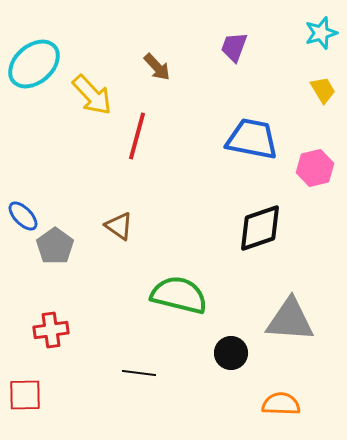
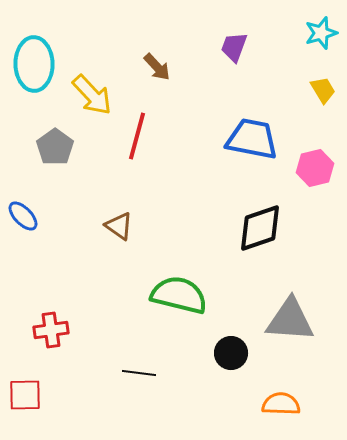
cyan ellipse: rotated 50 degrees counterclockwise
gray pentagon: moved 99 px up
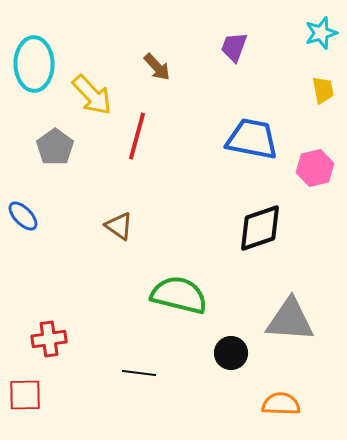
yellow trapezoid: rotated 20 degrees clockwise
red cross: moved 2 px left, 9 px down
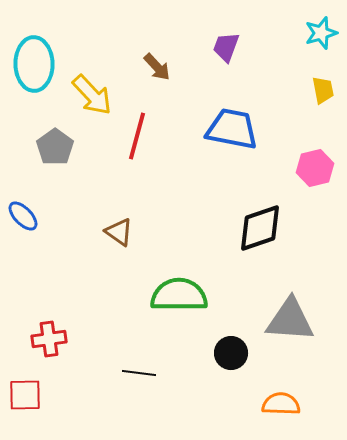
purple trapezoid: moved 8 px left
blue trapezoid: moved 20 px left, 10 px up
brown triangle: moved 6 px down
green semicircle: rotated 14 degrees counterclockwise
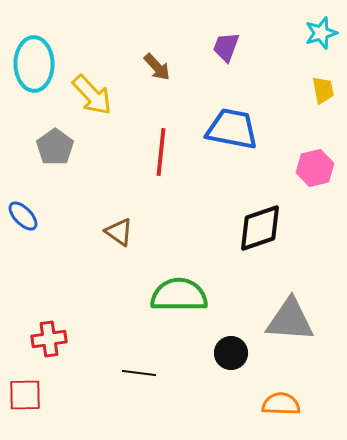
red line: moved 24 px right, 16 px down; rotated 9 degrees counterclockwise
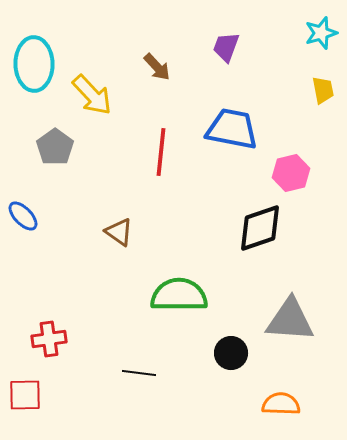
pink hexagon: moved 24 px left, 5 px down
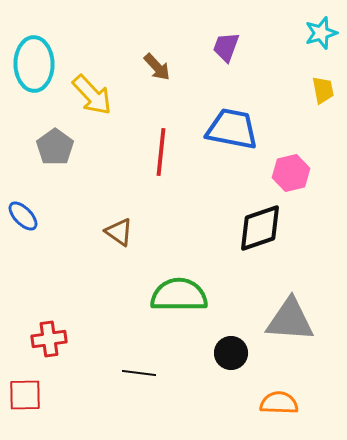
orange semicircle: moved 2 px left, 1 px up
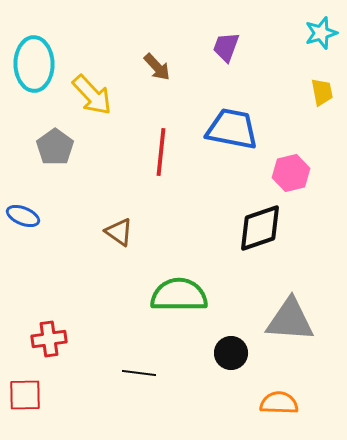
yellow trapezoid: moved 1 px left, 2 px down
blue ellipse: rotated 24 degrees counterclockwise
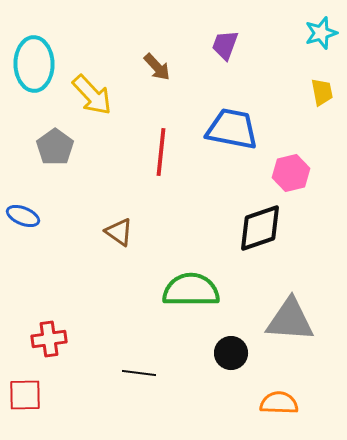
purple trapezoid: moved 1 px left, 2 px up
green semicircle: moved 12 px right, 5 px up
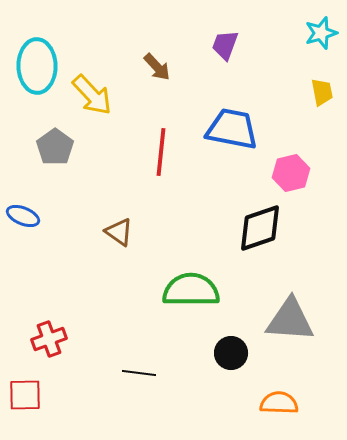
cyan ellipse: moved 3 px right, 2 px down
red cross: rotated 12 degrees counterclockwise
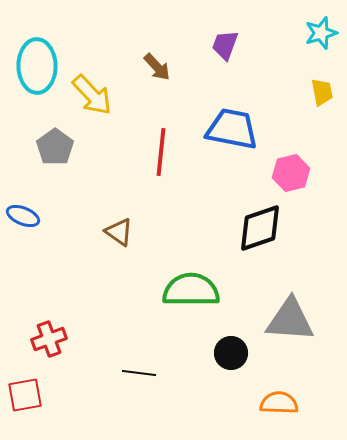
red square: rotated 9 degrees counterclockwise
